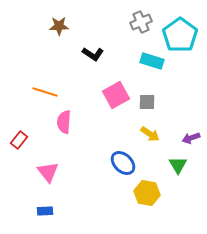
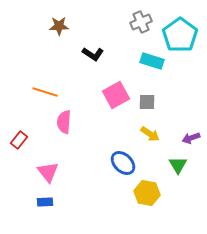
blue rectangle: moved 9 px up
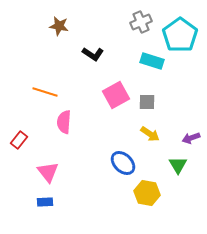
brown star: rotated 12 degrees clockwise
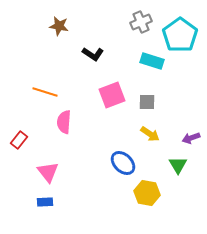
pink square: moved 4 px left; rotated 8 degrees clockwise
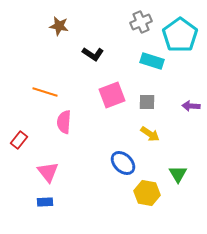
purple arrow: moved 32 px up; rotated 24 degrees clockwise
green triangle: moved 9 px down
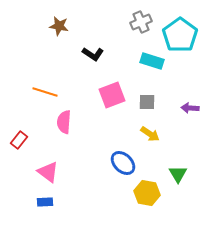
purple arrow: moved 1 px left, 2 px down
pink triangle: rotated 15 degrees counterclockwise
